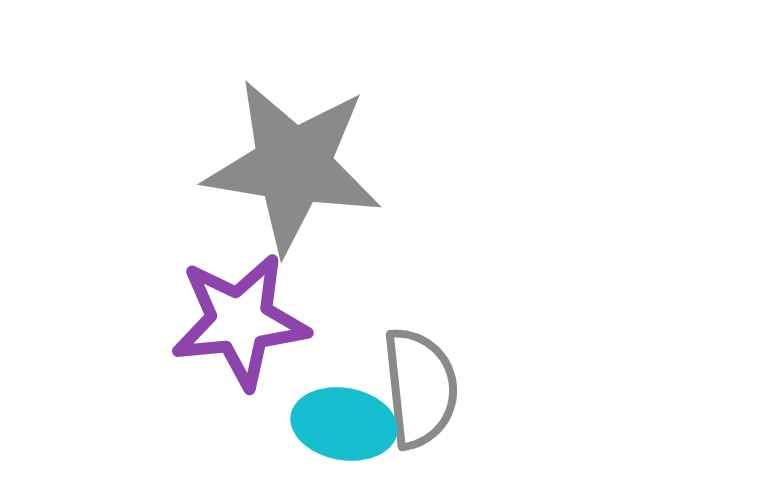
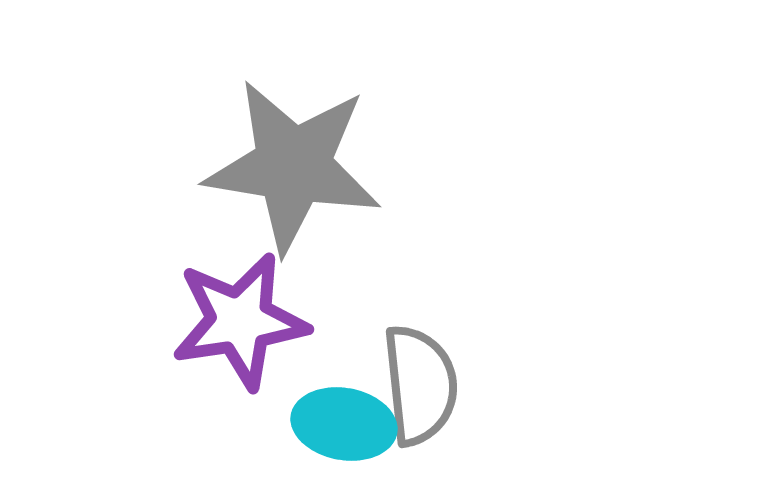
purple star: rotated 3 degrees counterclockwise
gray semicircle: moved 3 px up
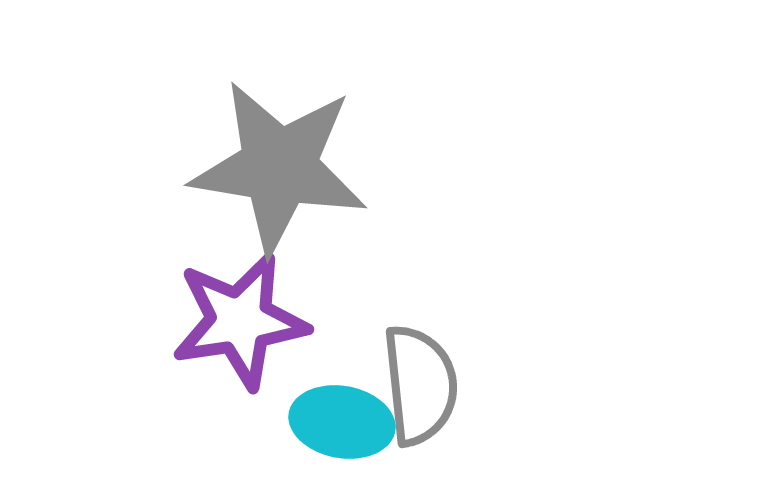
gray star: moved 14 px left, 1 px down
cyan ellipse: moved 2 px left, 2 px up
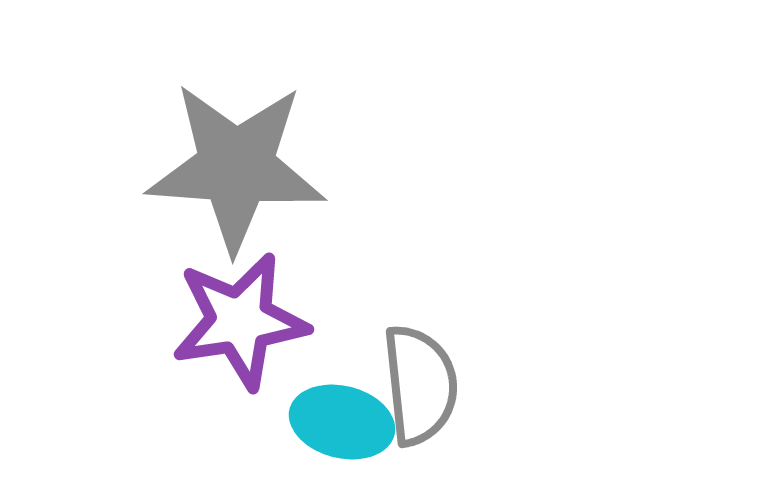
gray star: moved 43 px left; rotated 5 degrees counterclockwise
cyan ellipse: rotated 4 degrees clockwise
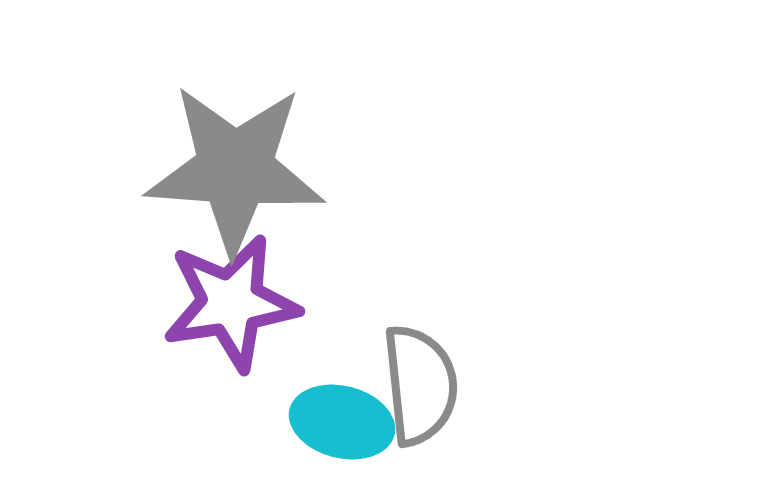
gray star: moved 1 px left, 2 px down
purple star: moved 9 px left, 18 px up
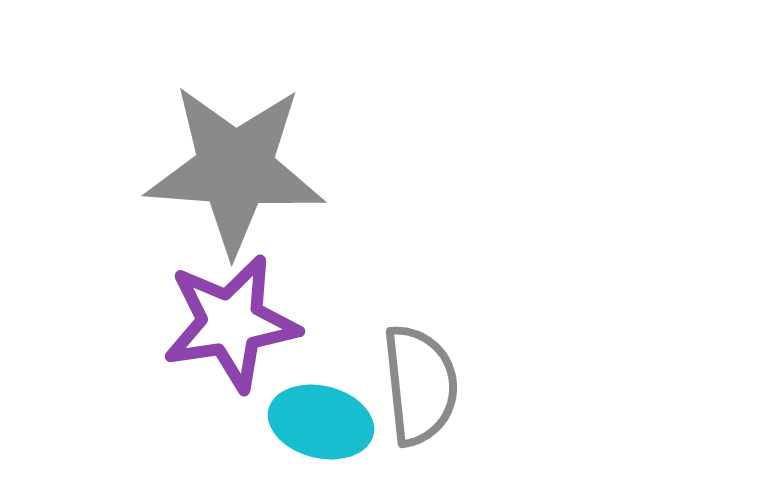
purple star: moved 20 px down
cyan ellipse: moved 21 px left
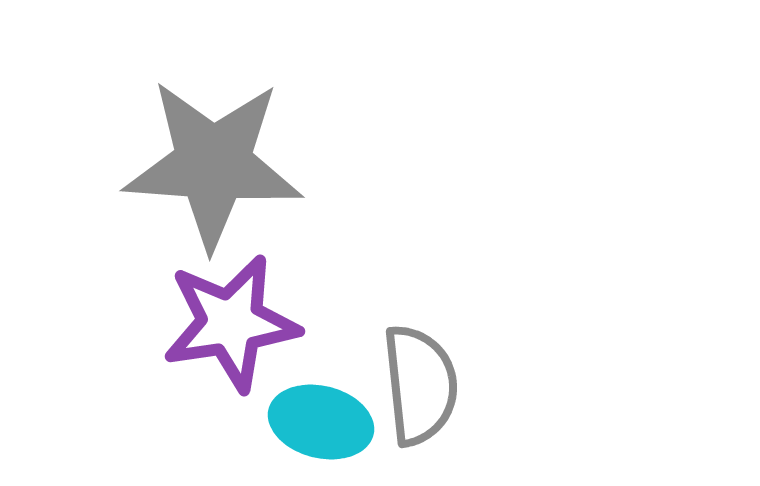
gray star: moved 22 px left, 5 px up
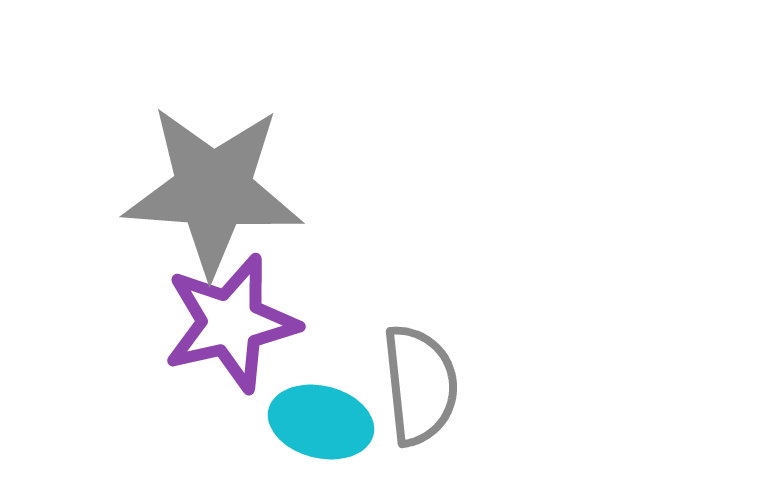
gray star: moved 26 px down
purple star: rotated 4 degrees counterclockwise
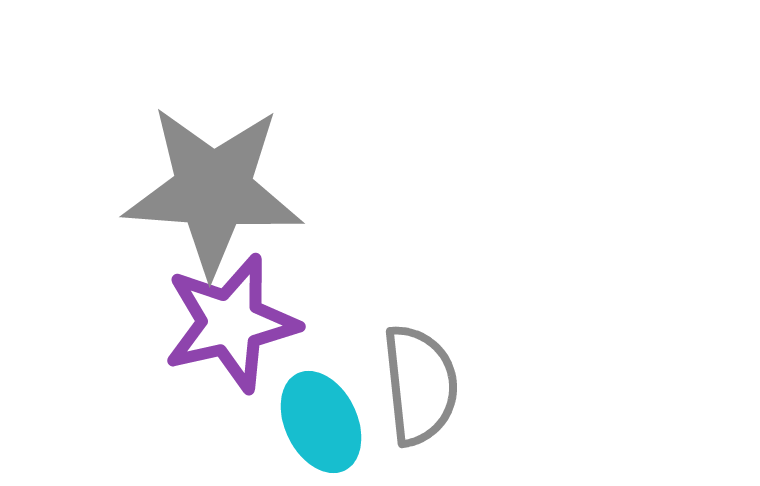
cyan ellipse: rotated 50 degrees clockwise
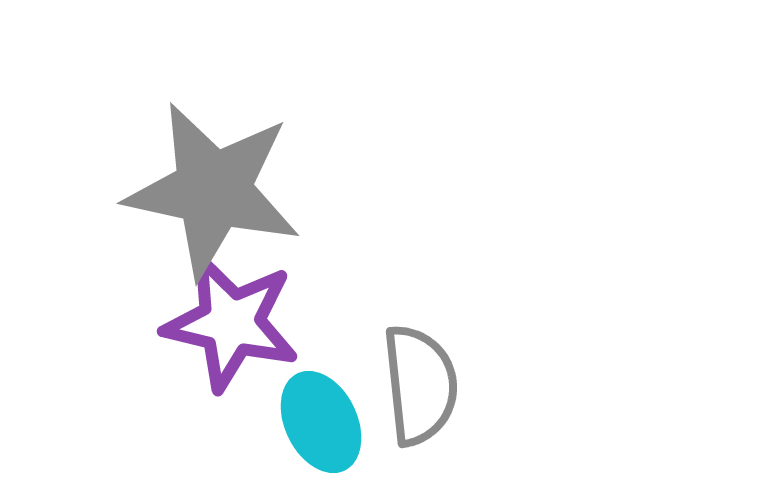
gray star: rotated 8 degrees clockwise
purple star: rotated 26 degrees clockwise
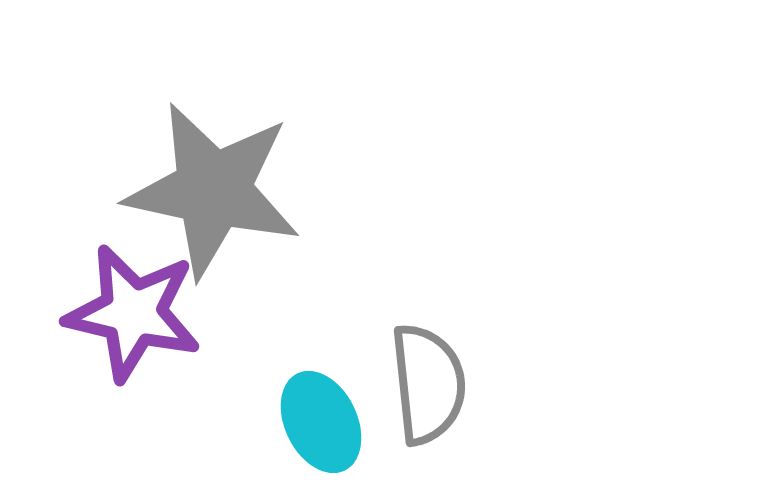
purple star: moved 98 px left, 10 px up
gray semicircle: moved 8 px right, 1 px up
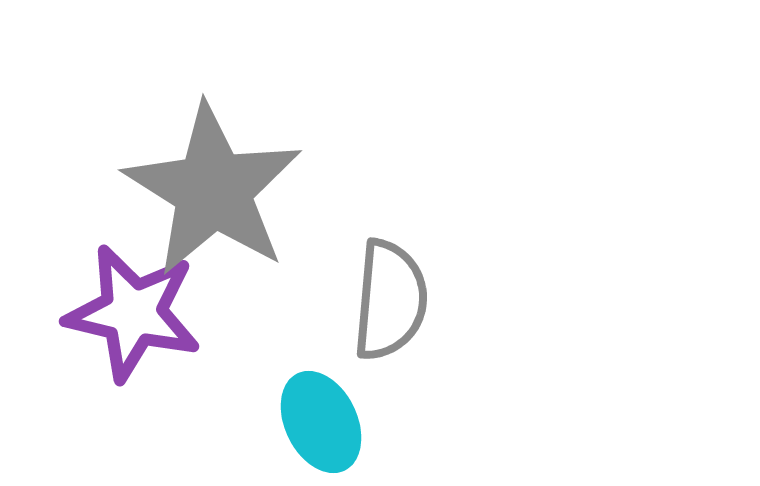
gray star: rotated 20 degrees clockwise
gray semicircle: moved 38 px left, 84 px up; rotated 11 degrees clockwise
